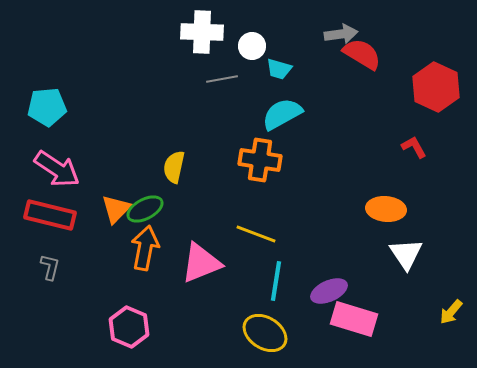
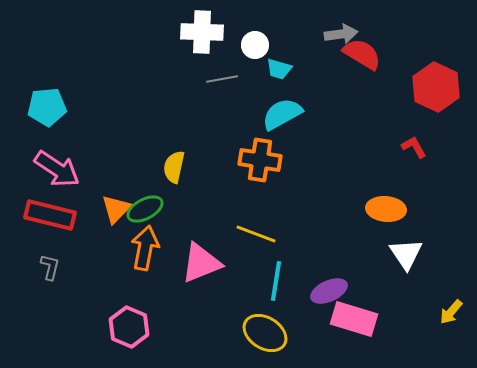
white circle: moved 3 px right, 1 px up
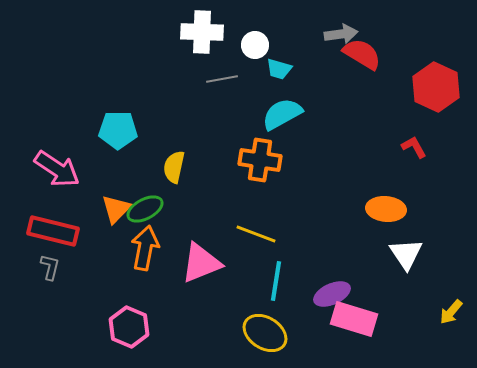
cyan pentagon: moved 71 px right, 23 px down; rotated 6 degrees clockwise
red rectangle: moved 3 px right, 16 px down
purple ellipse: moved 3 px right, 3 px down
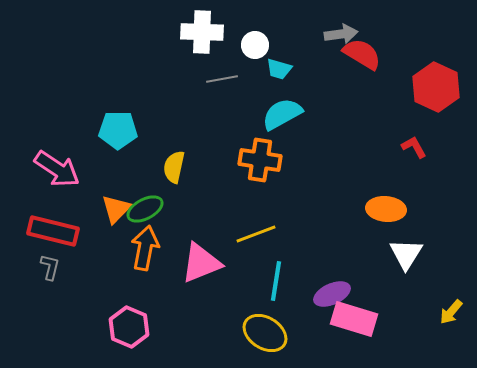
yellow line: rotated 42 degrees counterclockwise
white triangle: rotated 6 degrees clockwise
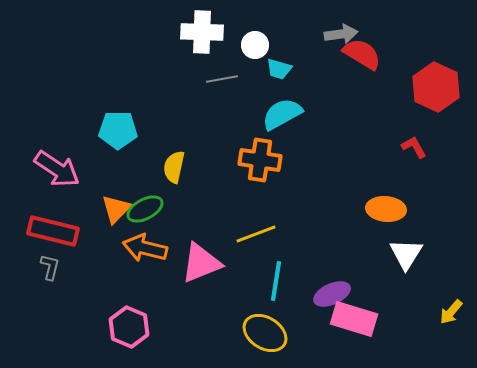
orange arrow: rotated 87 degrees counterclockwise
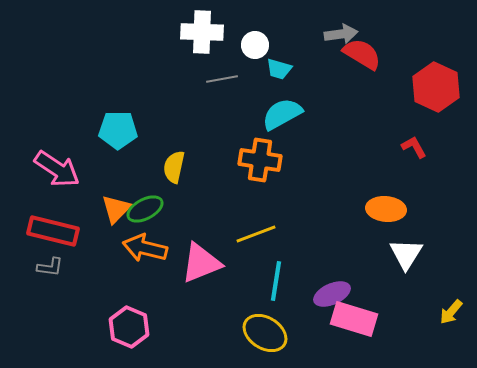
gray L-shape: rotated 84 degrees clockwise
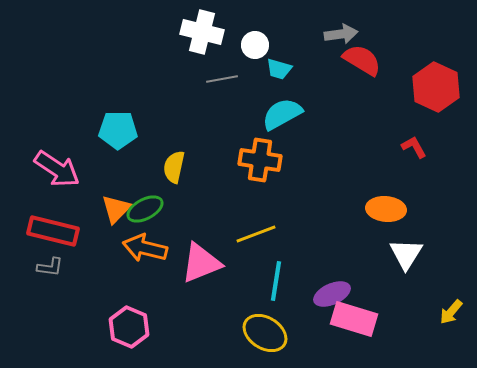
white cross: rotated 12 degrees clockwise
red semicircle: moved 6 px down
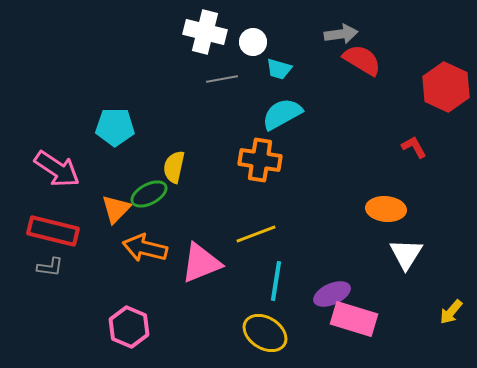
white cross: moved 3 px right
white circle: moved 2 px left, 3 px up
red hexagon: moved 10 px right
cyan pentagon: moved 3 px left, 3 px up
green ellipse: moved 4 px right, 15 px up
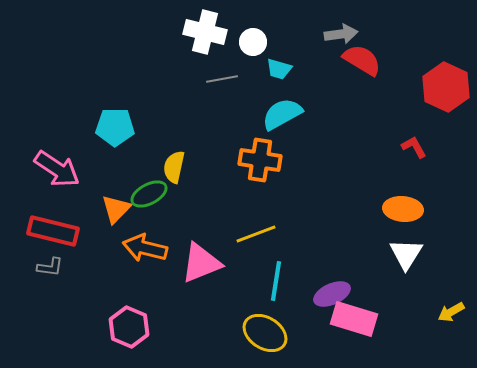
orange ellipse: moved 17 px right
yellow arrow: rotated 20 degrees clockwise
